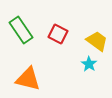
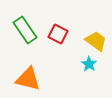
green rectangle: moved 4 px right
yellow trapezoid: moved 1 px left
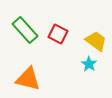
green rectangle: rotated 8 degrees counterclockwise
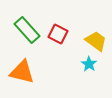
green rectangle: moved 2 px right
orange triangle: moved 6 px left, 7 px up
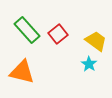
red square: rotated 24 degrees clockwise
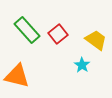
yellow trapezoid: moved 1 px up
cyan star: moved 7 px left, 1 px down
orange triangle: moved 5 px left, 4 px down
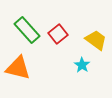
orange triangle: moved 1 px right, 8 px up
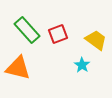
red square: rotated 18 degrees clockwise
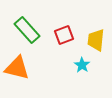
red square: moved 6 px right, 1 px down
yellow trapezoid: rotated 120 degrees counterclockwise
orange triangle: moved 1 px left
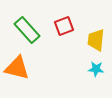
red square: moved 9 px up
cyan star: moved 14 px right, 4 px down; rotated 28 degrees counterclockwise
